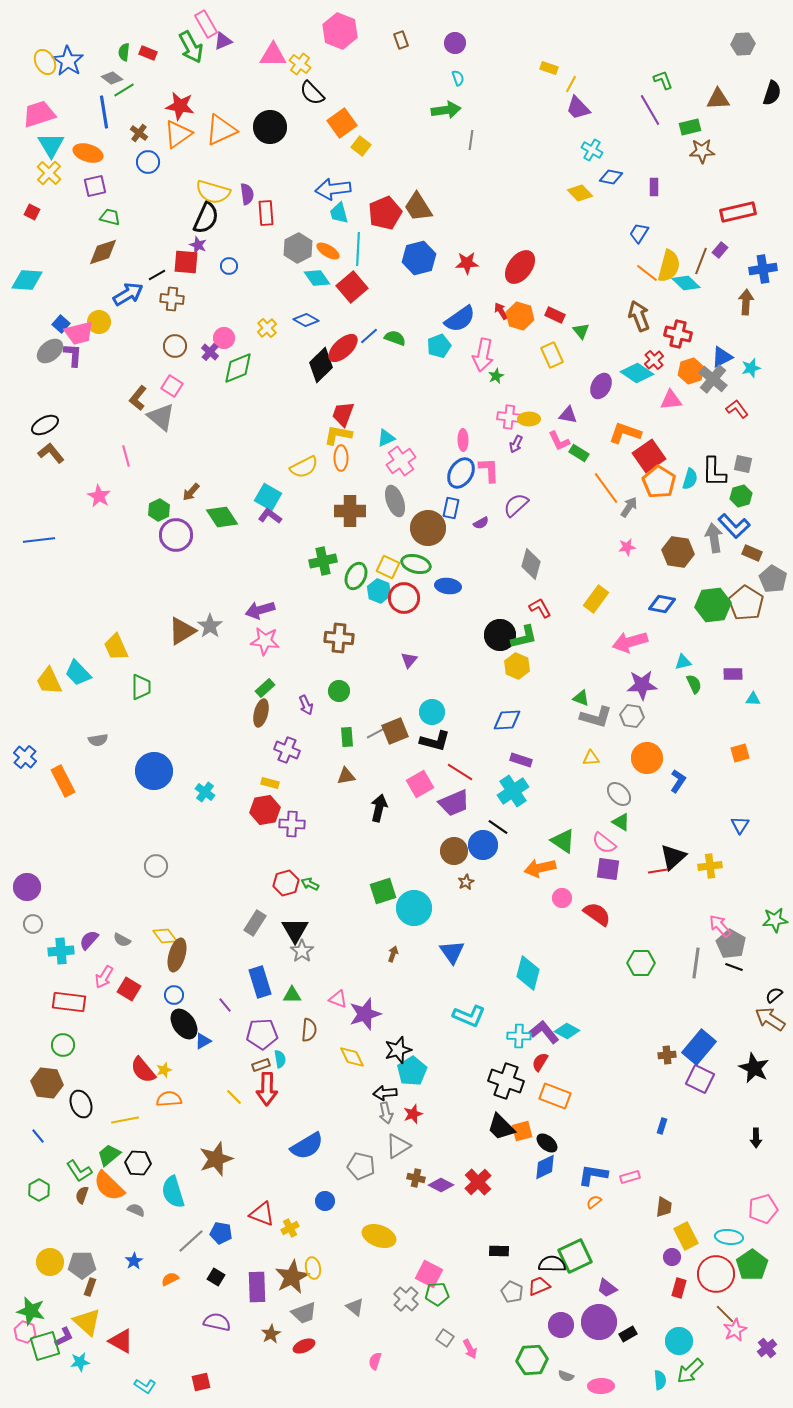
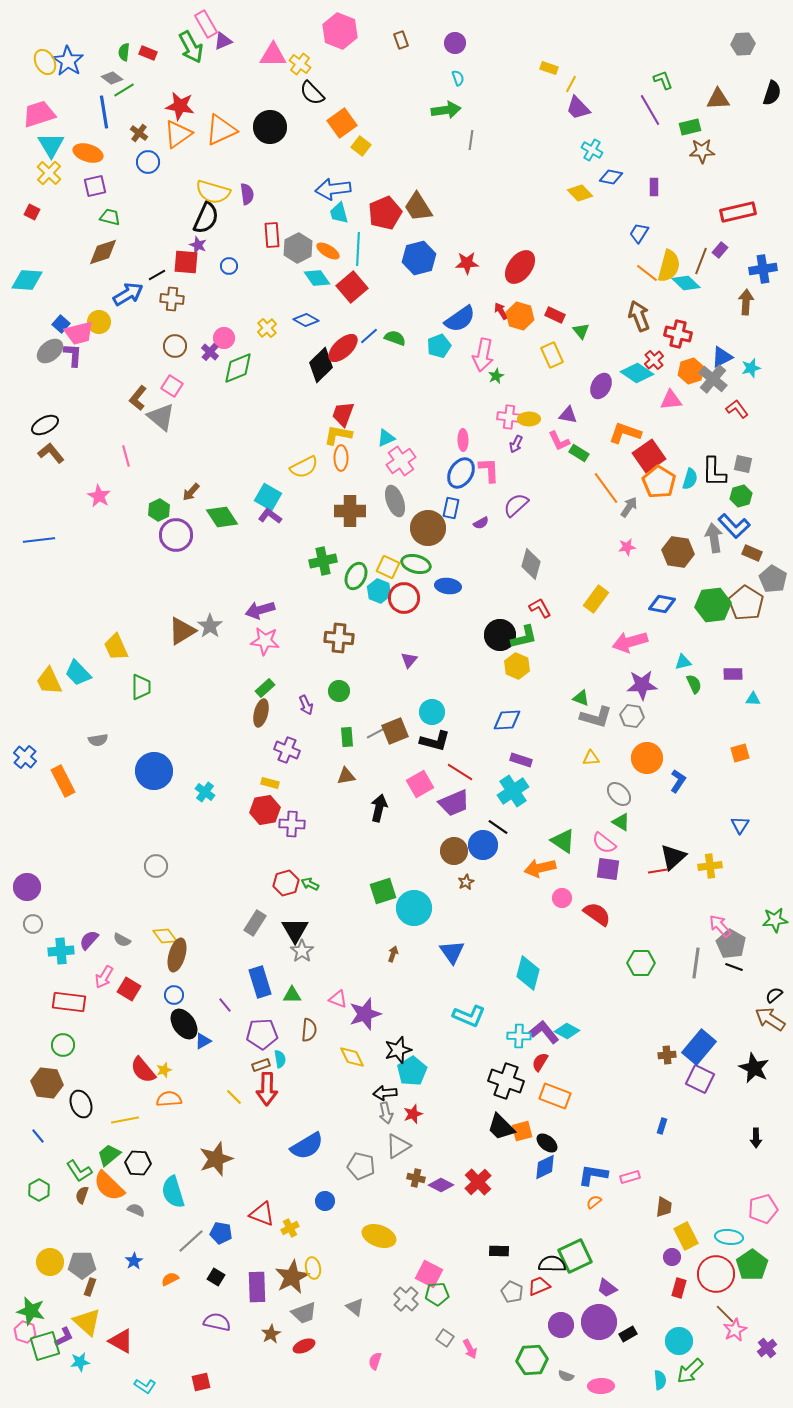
red rectangle at (266, 213): moved 6 px right, 22 px down
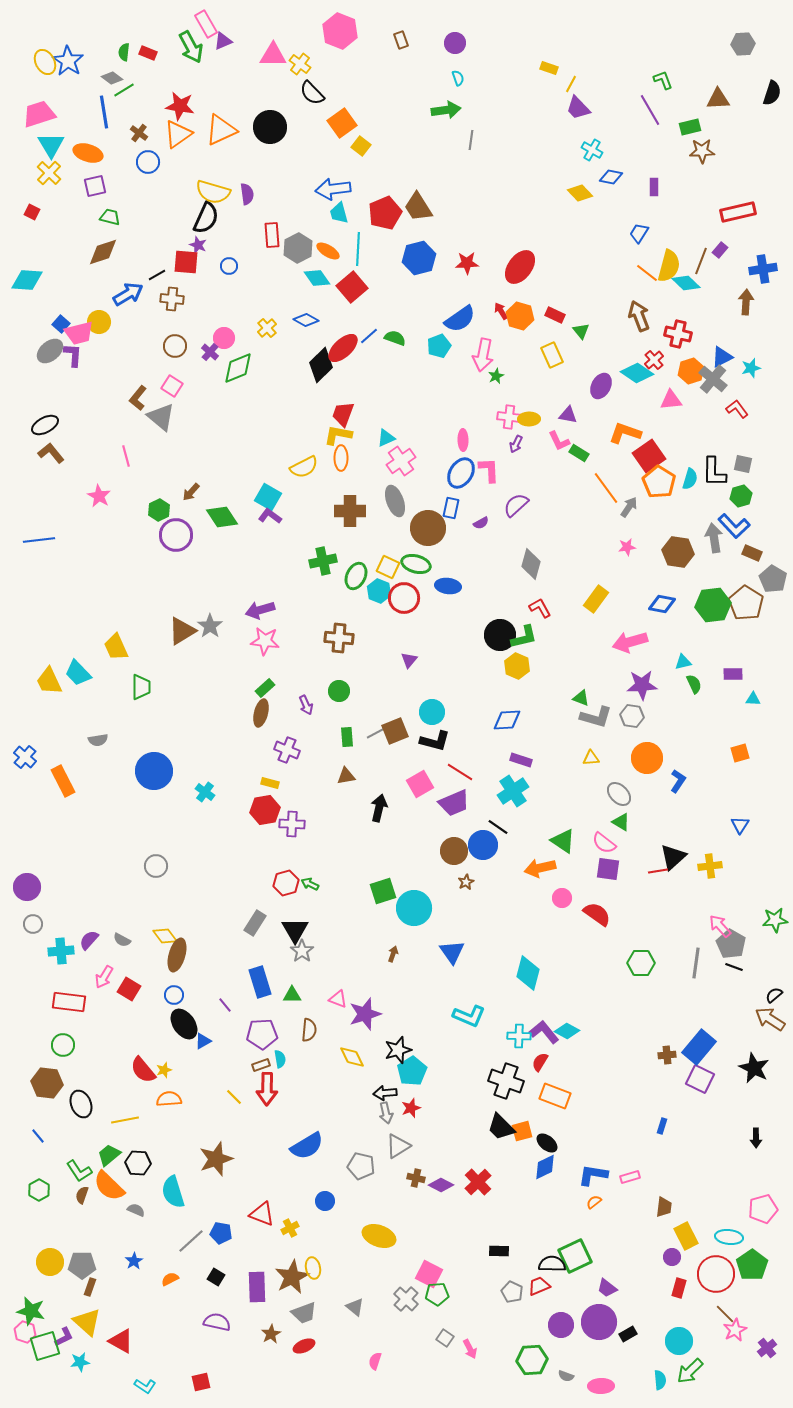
red star at (413, 1114): moved 2 px left, 6 px up
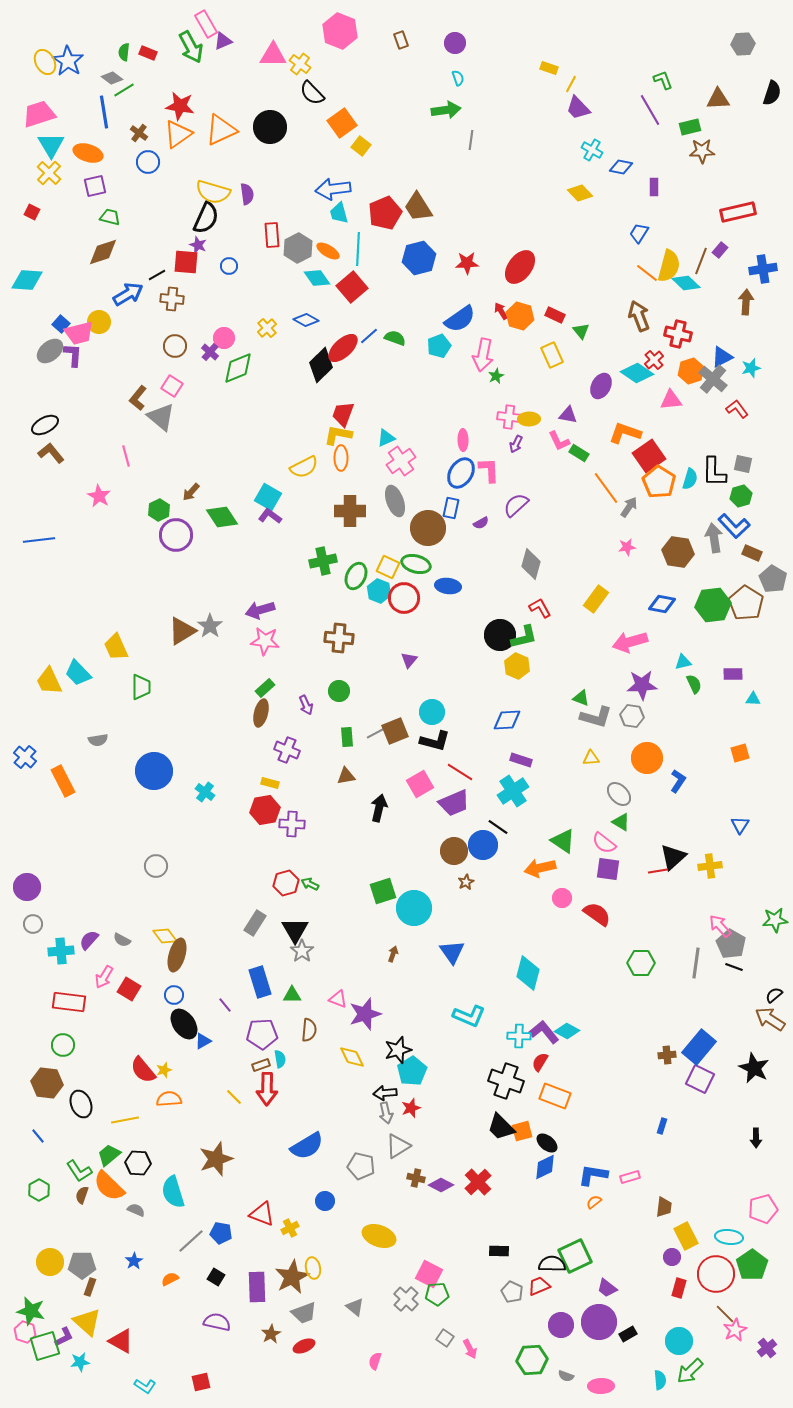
blue diamond at (611, 177): moved 10 px right, 10 px up
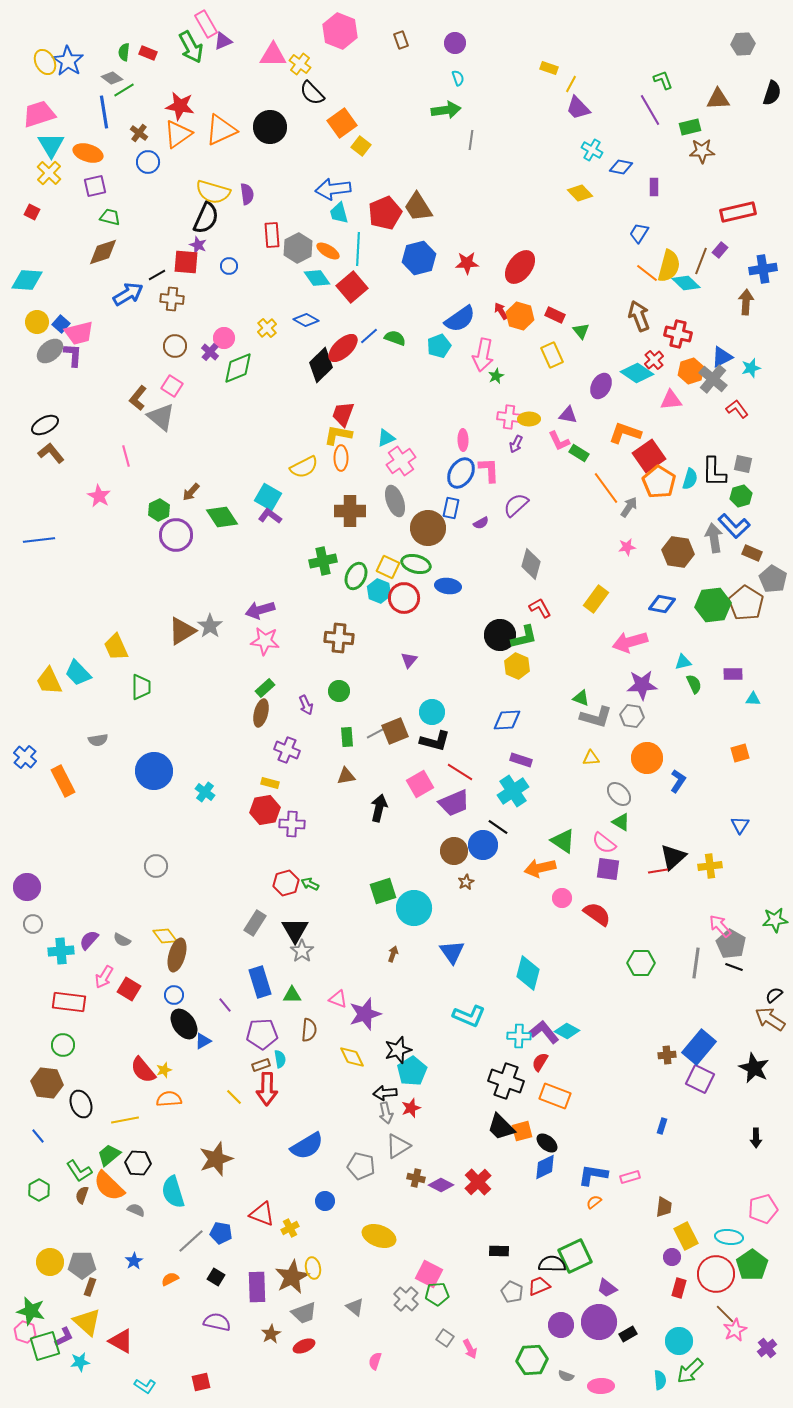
yellow circle at (99, 322): moved 62 px left
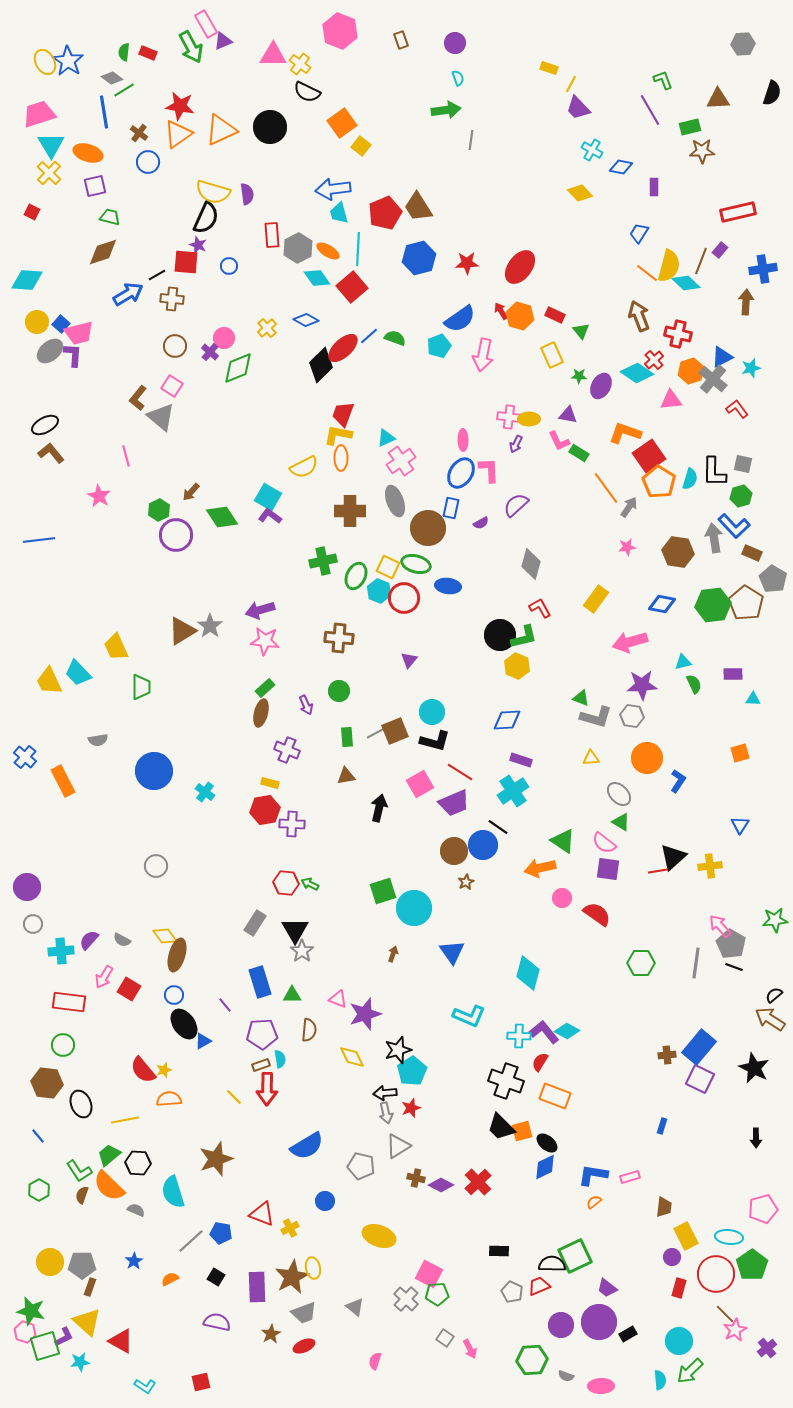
black semicircle at (312, 93): moved 5 px left, 1 px up; rotated 20 degrees counterclockwise
green star at (496, 376): moved 83 px right; rotated 28 degrees clockwise
red hexagon at (286, 883): rotated 20 degrees clockwise
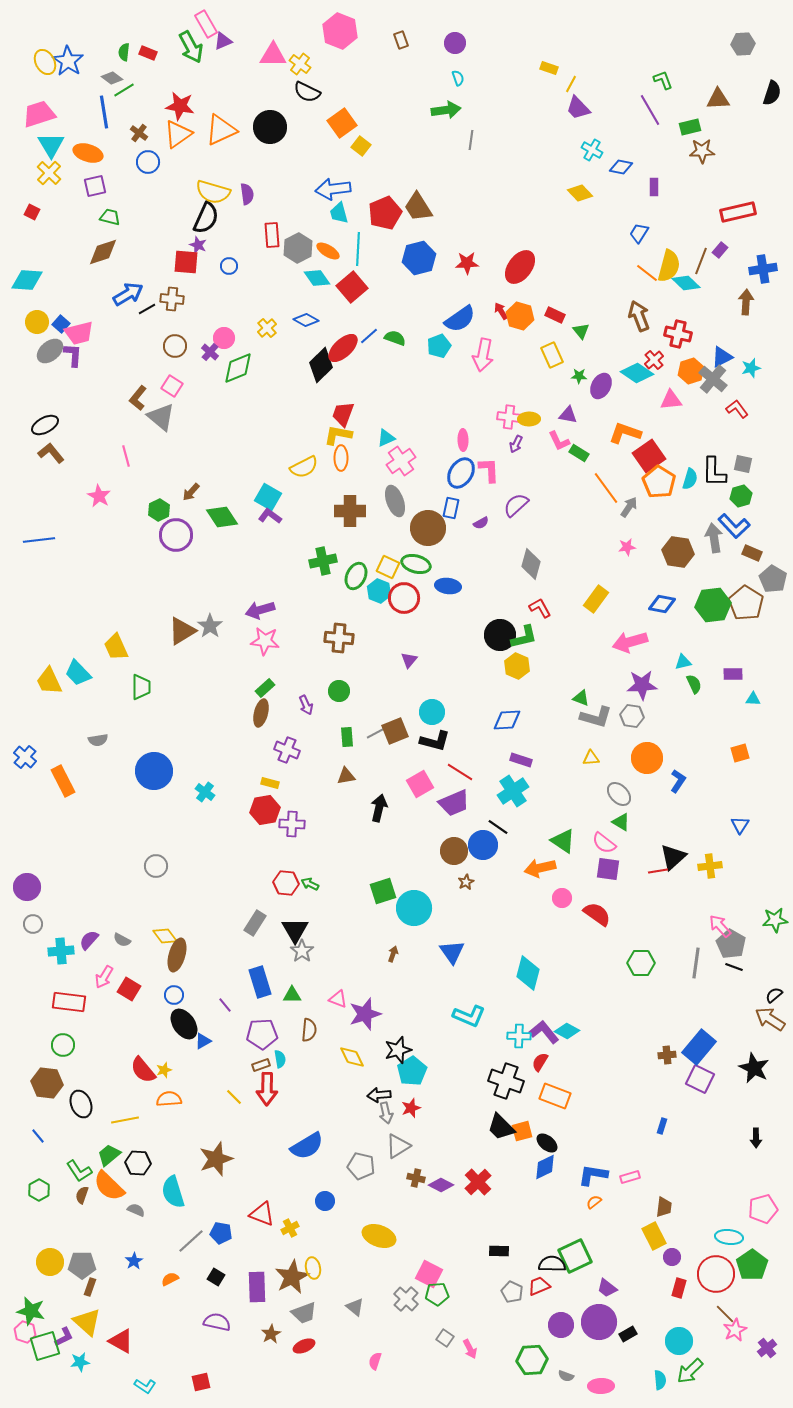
black line at (157, 275): moved 10 px left, 34 px down
black arrow at (385, 1093): moved 6 px left, 2 px down
yellow rectangle at (686, 1236): moved 32 px left
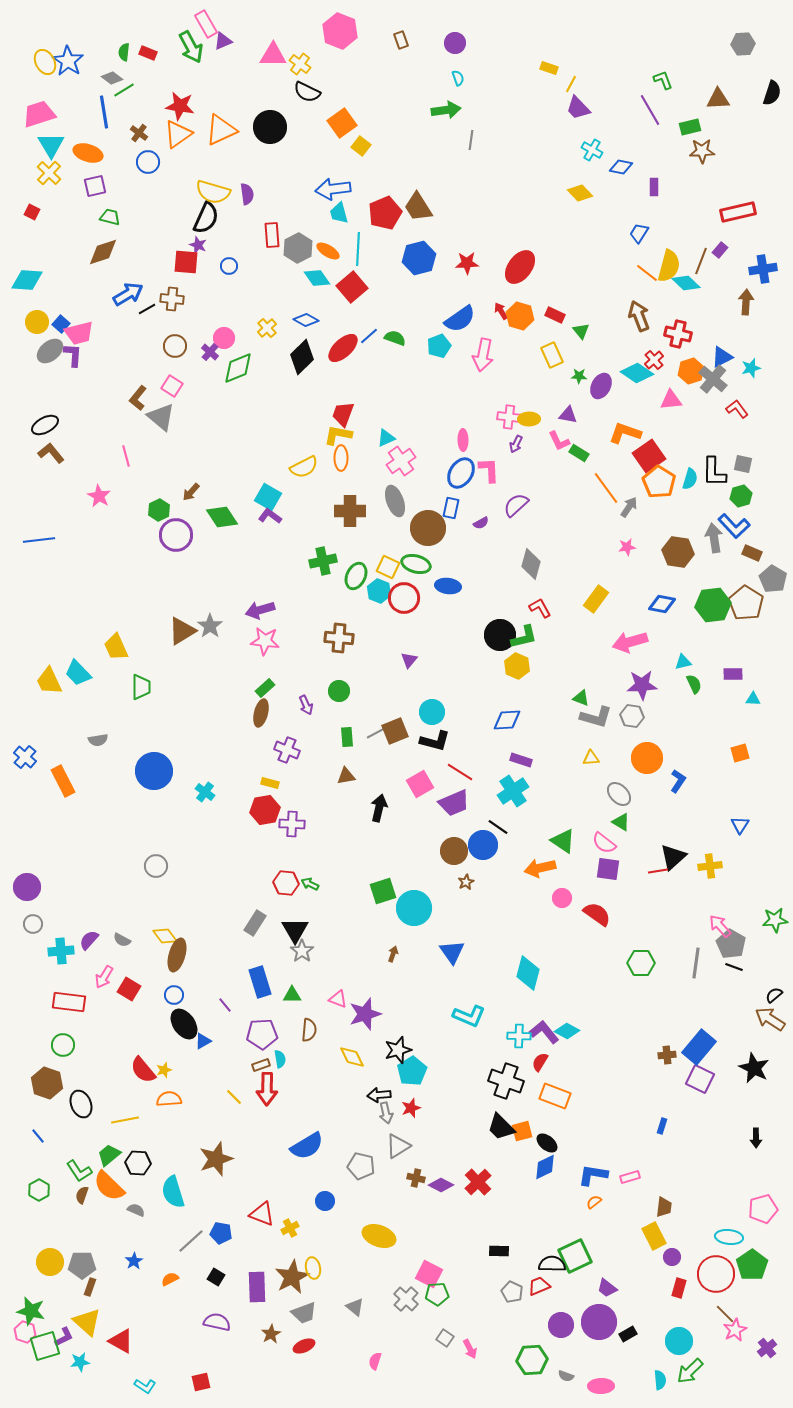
black diamond at (321, 365): moved 19 px left, 8 px up
brown hexagon at (47, 1083): rotated 12 degrees clockwise
